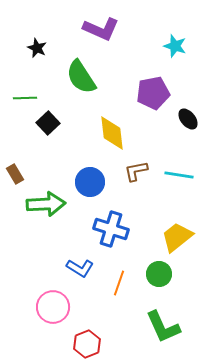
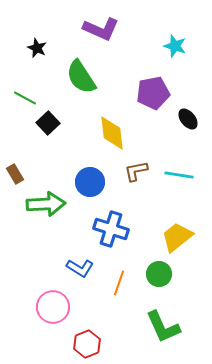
green line: rotated 30 degrees clockwise
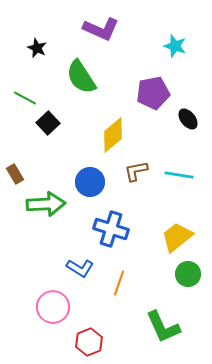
yellow diamond: moved 1 px right, 2 px down; rotated 57 degrees clockwise
green circle: moved 29 px right
red hexagon: moved 2 px right, 2 px up
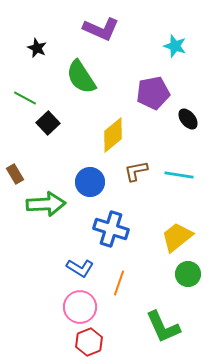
pink circle: moved 27 px right
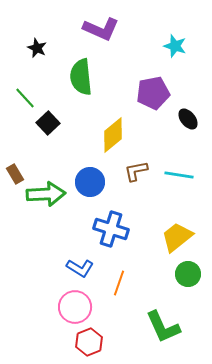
green semicircle: rotated 27 degrees clockwise
green line: rotated 20 degrees clockwise
green arrow: moved 10 px up
pink circle: moved 5 px left
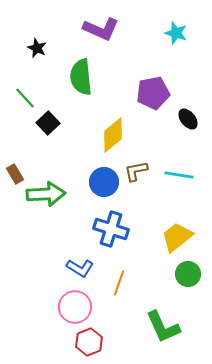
cyan star: moved 1 px right, 13 px up
blue circle: moved 14 px right
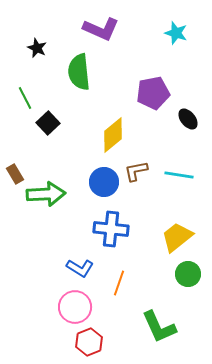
green semicircle: moved 2 px left, 5 px up
green line: rotated 15 degrees clockwise
blue cross: rotated 12 degrees counterclockwise
green L-shape: moved 4 px left
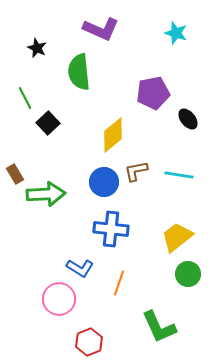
pink circle: moved 16 px left, 8 px up
